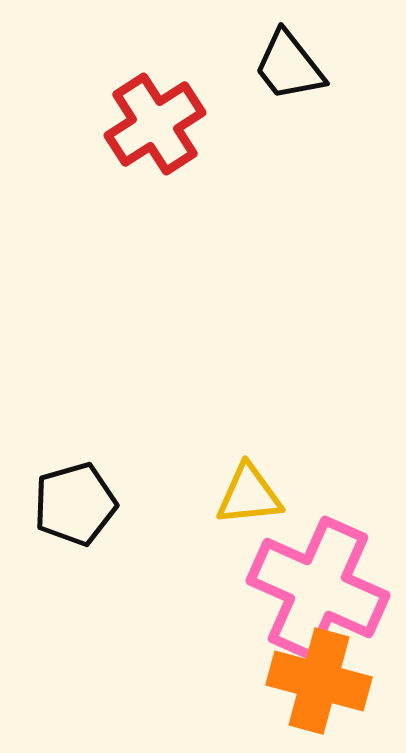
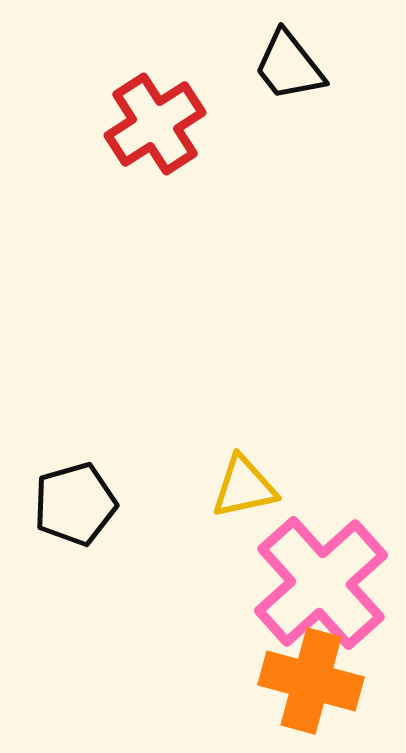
yellow triangle: moved 5 px left, 8 px up; rotated 6 degrees counterclockwise
pink cross: moved 3 px right, 5 px up; rotated 24 degrees clockwise
orange cross: moved 8 px left
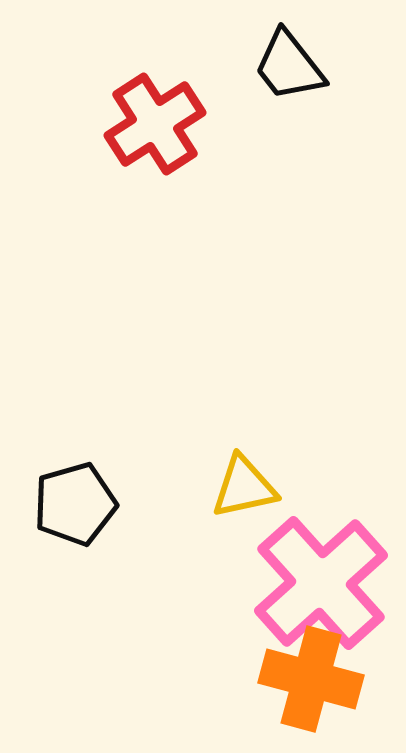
orange cross: moved 2 px up
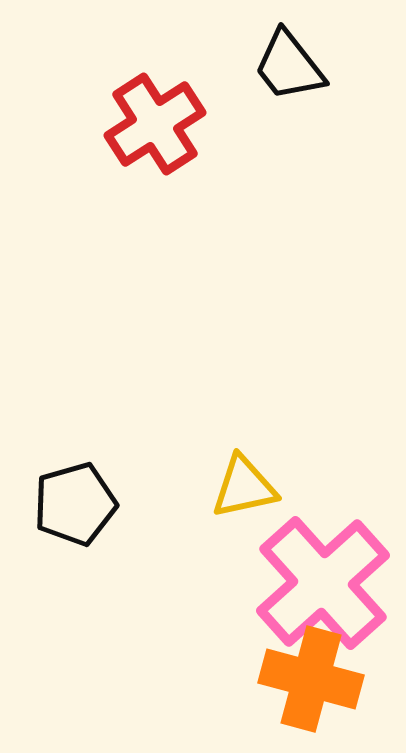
pink cross: moved 2 px right
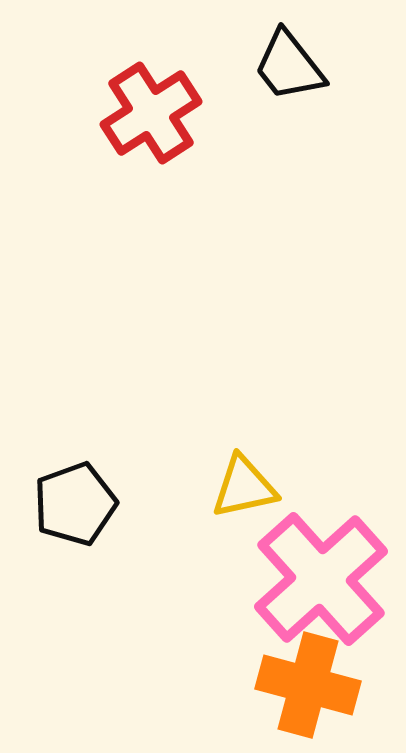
red cross: moved 4 px left, 11 px up
black pentagon: rotated 4 degrees counterclockwise
pink cross: moved 2 px left, 4 px up
orange cross: moved 3 px left, 6 px down
